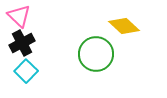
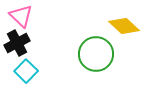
pink triangle: moved 2 px right
black cross: moved 5 px left
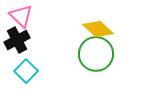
yellow diamond: moved 26 px left, 3 px down
black cross: moved 3 px up
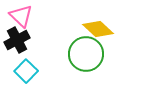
green circle: moved 10 px left
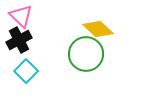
black cross: moved 2 px right
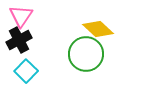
pink triangle: rotated 20 degrees clockwise
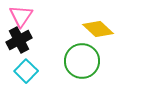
green circle: moved 4 px left, 7 px down
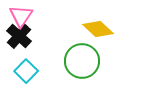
black cross: moved 4 px up; rotated 20 degrees counterclockwise
